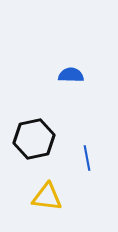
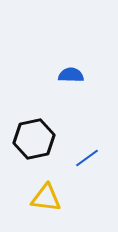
blue line: rotated 65 degrees clockwise
yellow triangle: moved 1 px left, 1 px down
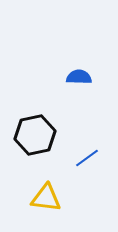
blue semicircle: moved 8 px right, 2 px down
black hexagon: moved 1 px right, 4 px up
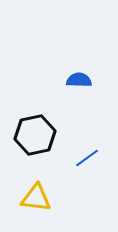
blue semicircle: moved 3 px down
yellow triangle: moved 10 px left
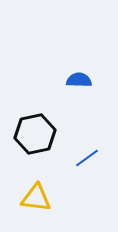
black hexagon: moved 1 px up
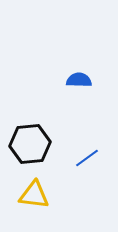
black hexagon: moved 5 px left, 10 px down; rotated 6 degrees clockwise
yellow triangle: moved 2 px left, 3 px up
